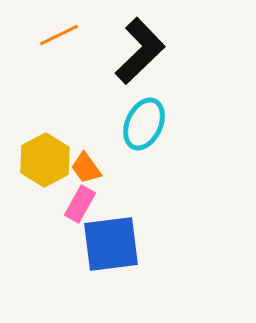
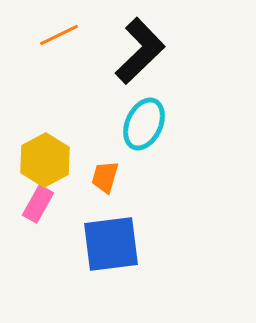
orange trapezoid: moved 19 px right, 9 px down; rotated 52 degrees clockwise
pink rectangle: moved 42 px left
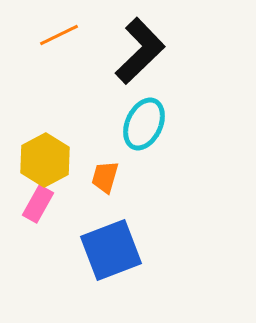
blue square: moved 6 px down; rotated 14 degrees counterclockwise
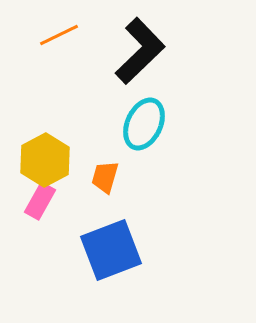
pink rectangle: moved 2 px right, 3 px up
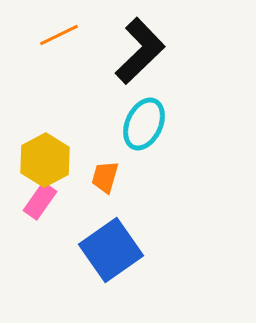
pink rectangle: rotated 6 degrees clockwise
blue square: rotated 14 degrees counterclockwise
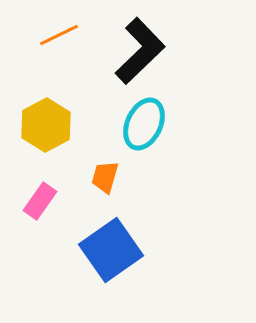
yellow hexagon: moved 1 px right, 35 px up
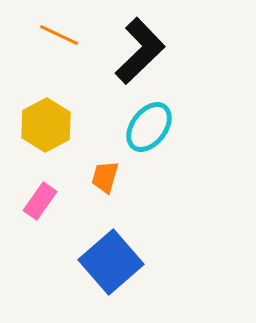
orange line: rotated 51 degrees clockwise
cyan ellipse: moved 5 px right, 3 px down; rotated 12 degrees clockwise
blue square: moved 12 px down; rotated 6 degrees counterclockwise
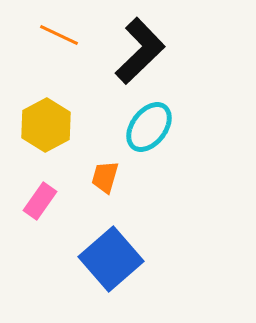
blue square: moved 3 px up
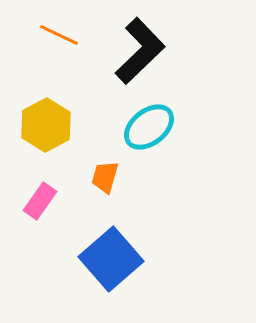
cyan ellipse: rotated 15 degrees clockwise
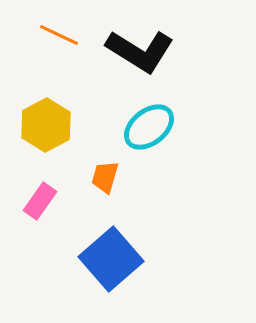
black L-shape: rotated 76 degrees clockwise
